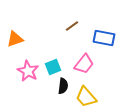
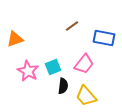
yellow trapezoid: moved 1 px up
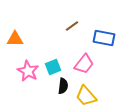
orange triangle: rotated 18 degrees clockwise
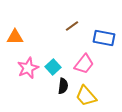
orange triangle: moved 2 px up
cyan square: rotated 21 degrees counterclockwise
pink star: moved 3 px up; rotated 20 degrees clockwise
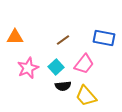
brown line: moved 9 px left, 14 px down
cyan square: moved 3 px right
black semicircle: rotated 77 degrees clockwise
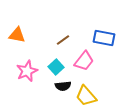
orange triangle: moved 2 px right, 2 px up; rotated 12 degrees clockwise
pink trapezoid: moved 3 px up
pink star: moved 1 px left, 3 px down
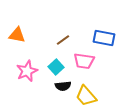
pink trapezoid: rotated 60 degrees clockwise
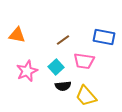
blue rectangle: moved 1 px up
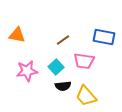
pink star: rotated 15 degrees clockwise
